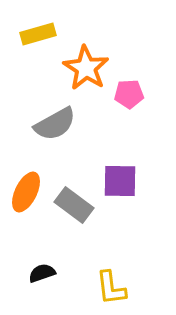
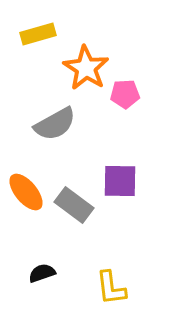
pink pentagon: moved 4 px left
orange ellipse: rotated 66 degrees counterclockwise
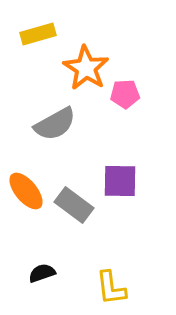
orange ellipse: moved 1 px up
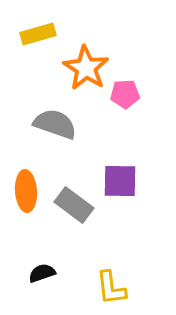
gray semicircle: rotated 132 degrees counterclockwise
orange ellipse: rotated 36 degrees clockwise
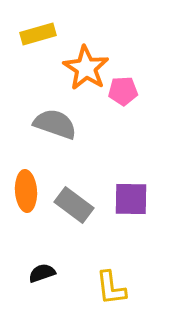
pink pentagon: moved 2 px left, 3 px up
purple square: moved 11 px right, 18 px down
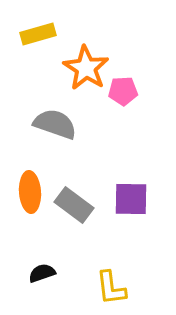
orange ellipse: moved 4 px right, 1 px down
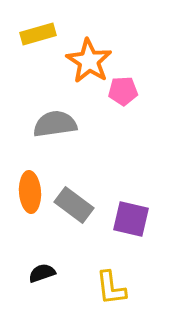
orange star: moved 3 px right, 7 px up
gray semicircle: rotated 27 degrees counterclockwise
purple square: moved 20 px down; rotated 12 degrees clockwise
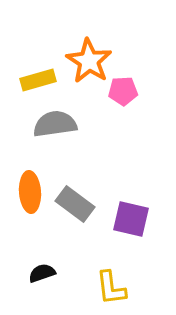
yellow rectangle: moved 46 px down
gray rectangle: moved 1 px right, 1 px up
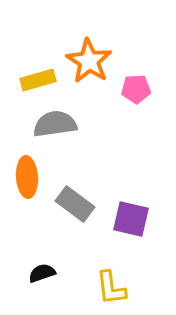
pink pentagon: moved 13 px right, 2 px up
orange ellipse: moved 3 px left, 15 px up
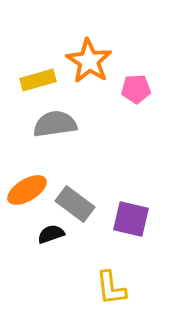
orange ellipse: moved 13 px down; rotated 63 degrees clockwise
black semicircle: moved 9 px right, 39 px up
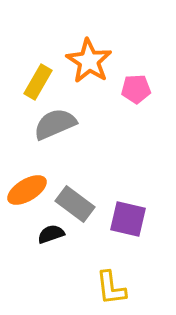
yellow rectangle: moved 2 px down; rotated 44 degrees counterclockwise
gray semicircle: rotated 15 degrees counterclockwise
purple square: moved 3 px left
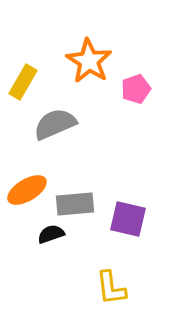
yellow rectangle: moved 15 px left
pink pentagon: rotated 16 degrees counterclockwise
gray rectangle: rotated 42 degrees counterclockwise
